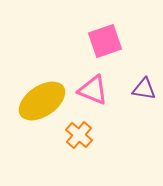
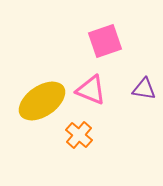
pink triangle: moved 2 px left
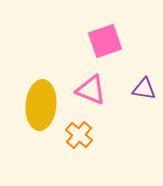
yellow ellipse: moved 1 px left, 4 px down; rotated 51 degrees counterclockwise
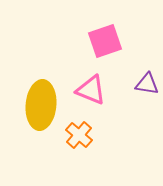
purple triangle: moved 3 px right, 5 px up
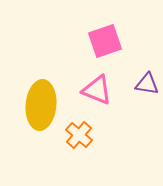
pink triangle: moved 6 px right
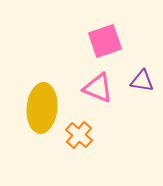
purple triangle: moved 5 px left, 3 px up
pink triangle: moved 1 px right, 2 px up
yellow ellipse: moved 1 px right, 3 px down
